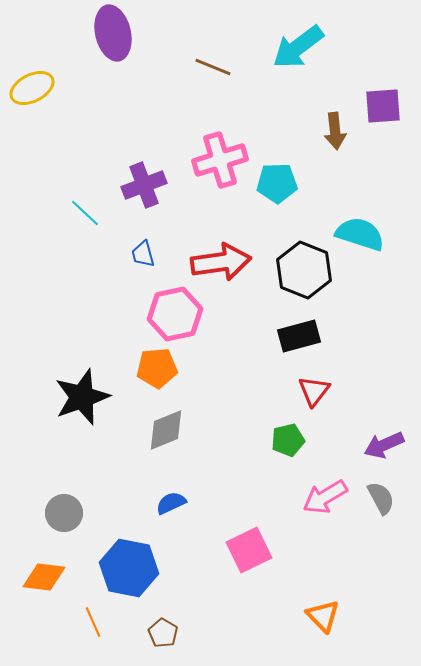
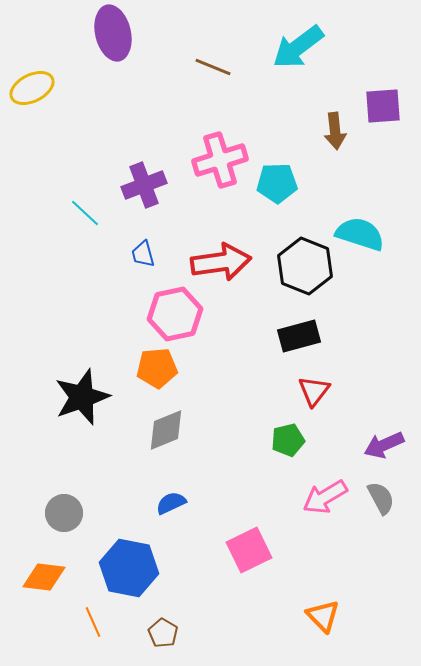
black hexagon: moved 1 px right, 4 px up
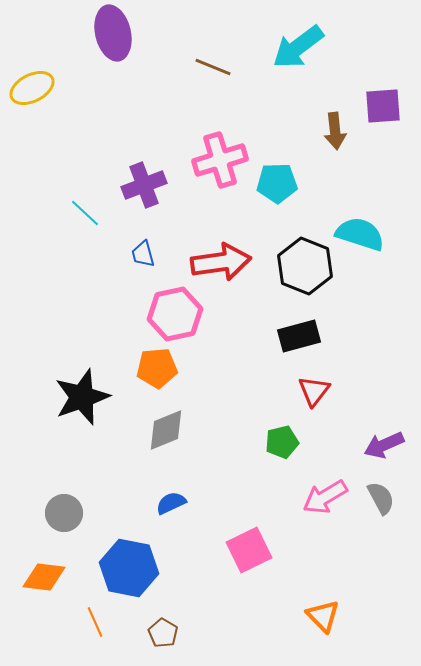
green pentagon: moved 6 px left, 2 px down
orange line: moved 2 px right
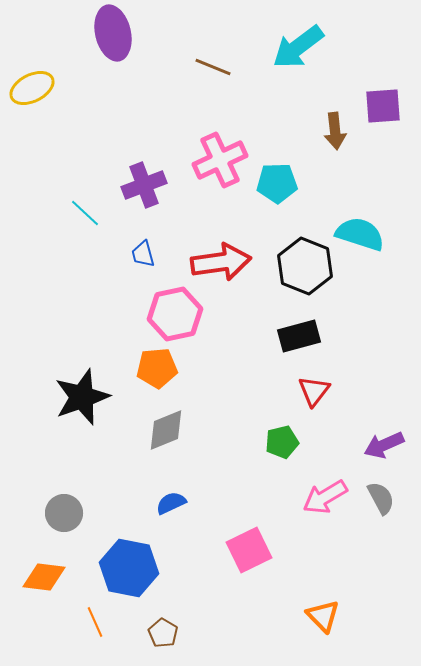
pink cross: rotated 8 degrees counterclockwise
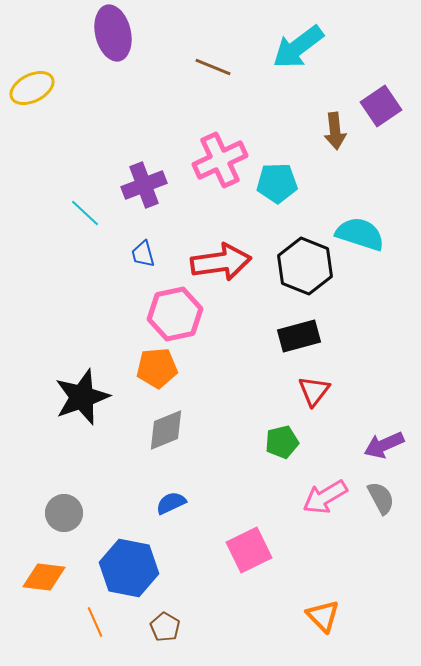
purple square: moved 2 px left; rotated 30 degrees counterclockwise
brown pentagon: moved 2 px right, 6 px up
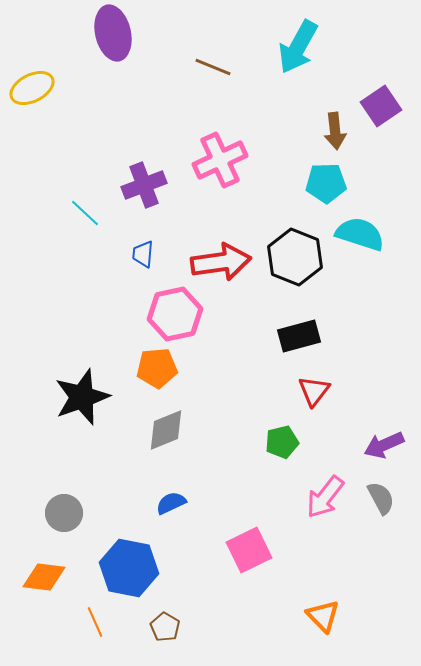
cyan arrow: rotated 24 degrees counterclockwise
cyan pentagon: moved 49 px right
blue trapezoid: rotated 20 degrees clockwise
black hexagon: moved 10 px left, 9 px up
pink arrow: rotated 21 degrees counterclockwise
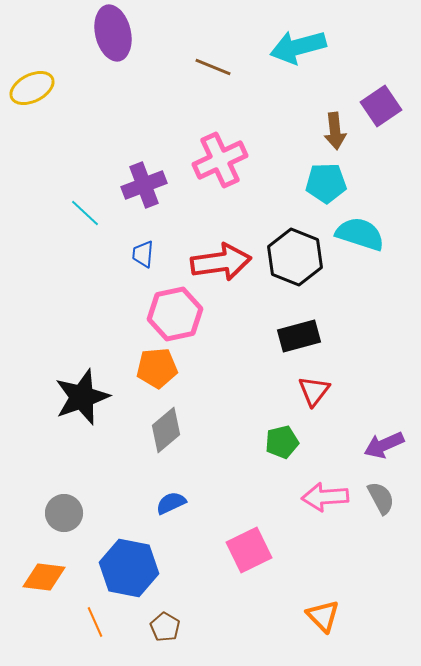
cyan arrow: rotated 46 degrees clockwise
gray diamond: rotated 18 degrees counterclockwise
pink arrow: rotated 48 degrees clockwise
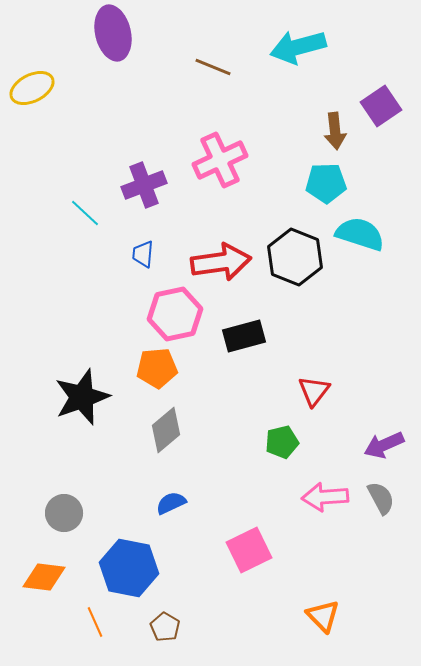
black rectangle: moved 55 px left
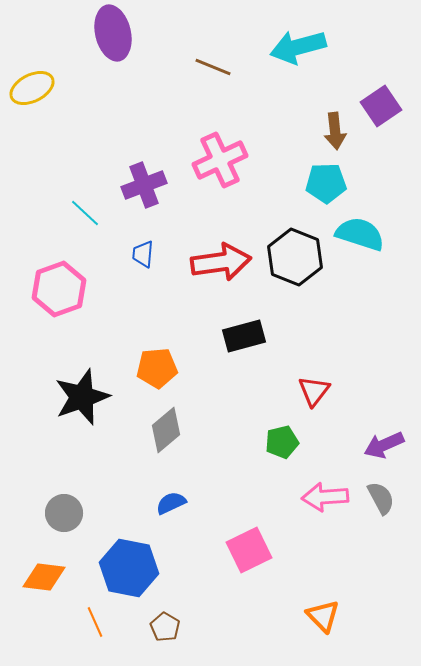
pink hexagon: moved 116 px left, 25 px up; rotated 8 degrees counterclockwise
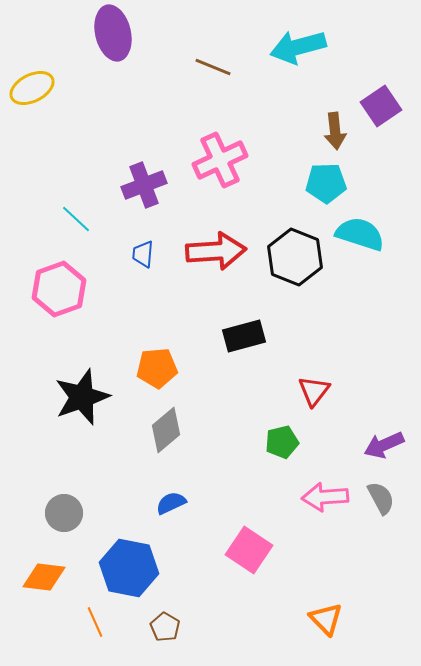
cyan line: moved 9 px left, 6 px down
red arrow: moved 5 px left, 11 px up; rotated 4 degrees clockwise
pink square: rotated 30 degrees counterclockwise
orange triangle: moved 3 px right, 3 px down
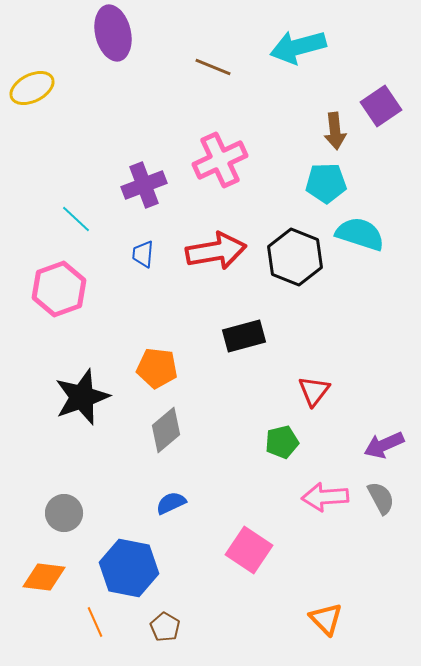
red arrow: rotated 6 degrees counterclockwise
orange pentagon: rotated 12 degrees clockwise
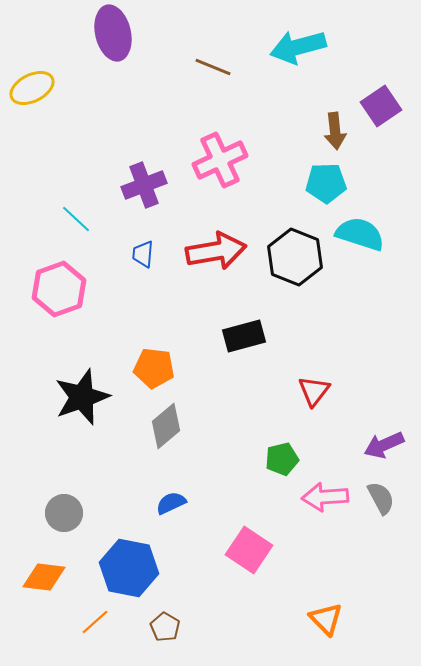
orange pentagon: moved 3 px left
gray diamond: moved 4 px up
green pentagon: moved 17 px down
orange line: rotated 72 degrees clockwise
